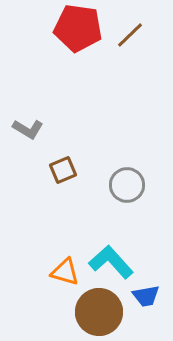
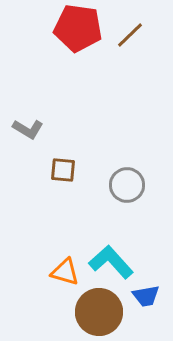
brown square: rotated 28 degrees clockwise
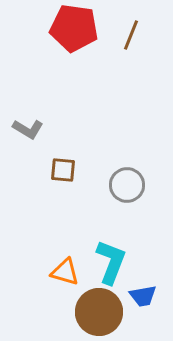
red pentagon: moved 4 px left
brown line: moved 1 px right; rotated 24 degrees counterclockwise
cyan L-shape: rotated 63 degrees clockwise
blue trapezoid: moved 3 px left
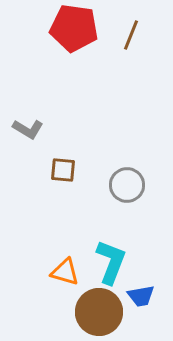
blue trapezoid: moved 2 px left
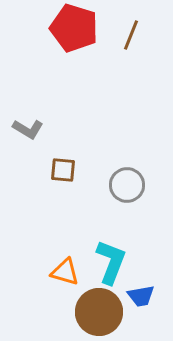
red pentagon: rotated 9 degrees clockwise
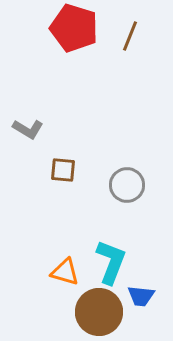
brown line: moved 1 px left, 1 px down
blue trapezoid: rotated 16 degrees clockwise
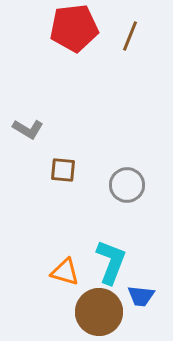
red pentagon: rotated 24 degrees counterclockwise
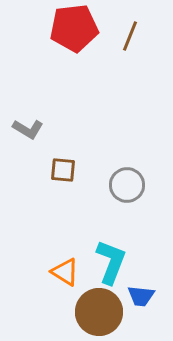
orange triangle: rotated 16 degrees clockwise
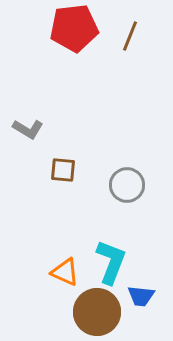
orange triangle: rotated 8 degrees counterclockwise
brown circle: moved 2 px left
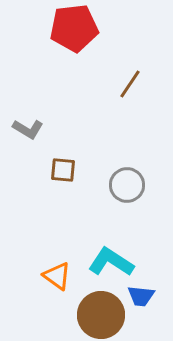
brown line: moved 48 px down; rotated 12 degrees clockwise
cyan L-shape: rotated 78 degrees counterclockwise
orange triangle: moved 8 px left, 4 px down; rotated 12 degrees clockwise
brown circle: moved 4 px right, 3 px down
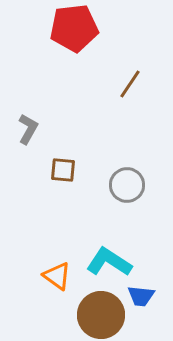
gray L-shape: rotated 92 degrees counterclockwise
cyan L-shape: moved 2 px left
